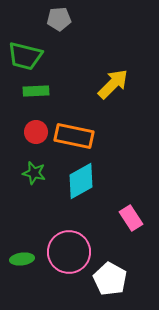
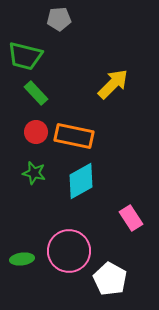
green rectangle: moved 2 px down; rotated 50 degrees clockwise
pink circle: moved 1 px up
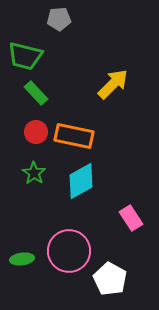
green star: rotated 20 degrees clockwise
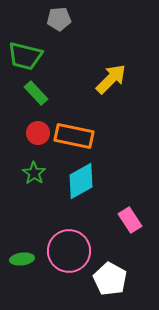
yellow arrow: moved 2 px left, 5 px up
red circle: moved 2 px right, 1 px down
pink rectangle: moved 1 px left, 2 px down
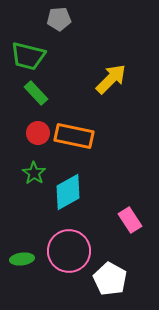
green trapezoid: moved 3 px right
cyan diamond: moved 13 px left, 11 px down
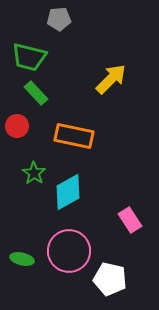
green trapezoid: moved 1 px right, 1 px down
red circle: moved 21 px left, 7 px up
green ellipse: rotated 20 degrees clockwise
white pentagon: rotated 16 degrees counterclockwise
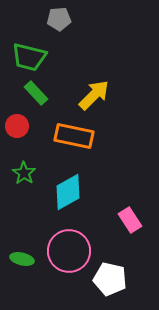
yellow arrow: moved 17 px left, 16 px down
green star: moved 10 px left
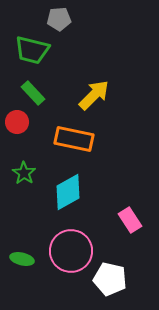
green trapezoid: moved 3 px right, 7 px up
green rectangle: moved 3 px left
red circle: moved 4 px up
orange rectangle: moved 3 px down
pink circle: moved 2 px right
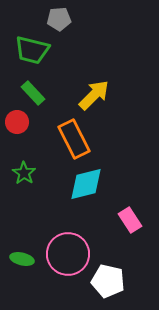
orange rectangle: rotated 51 degrees clockwise
cyan diamond: moved 18 px right, 8 px up; rotated 15 degrees clockwise
pink circle: moved 3 px left, 3 px down
white pentagon: moved 2 px left, 2 px down
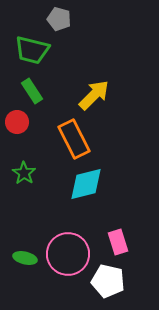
gray pentagon: rotated 20 degrees clockwise
green rectangle: moved 1 px left, 2 px up; rotated 10 degrees clockwise
pink rectangle: moved 12 px left, 22 px down; rotated 15 degrees clockwise
green ellipse: moved 3 px right, 1 px up
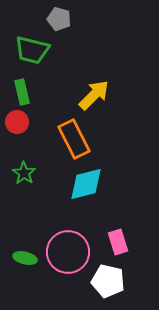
green rectangle: moved 10 px left, 1 px down; rotated 20 degrees clockwise
pink circle: moved 2 px up
